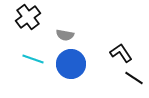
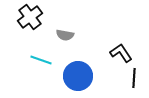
black cross: moved 2 px right
cyan line: moved 8 px right, 1 px down
blue circle: moved 7 px right, 12 px down
black line: rotated 60 degrees clockwise
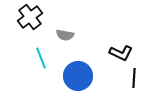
black L-shape: rotated 150 degrees clockwise
cyan line: moved 2 px up; rotated 50 degrees clockwise
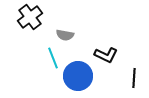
black L-shape: moved 15 px left, 2 px down
cyan line: moved 12 px right
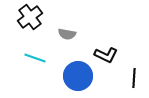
gray semicircle: moved 2 px right, 1 px up
cyan line: moved 18 px left; rotated 50 degrees counterclockwise
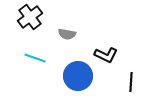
black line: moved 3 px left, 4 px down
